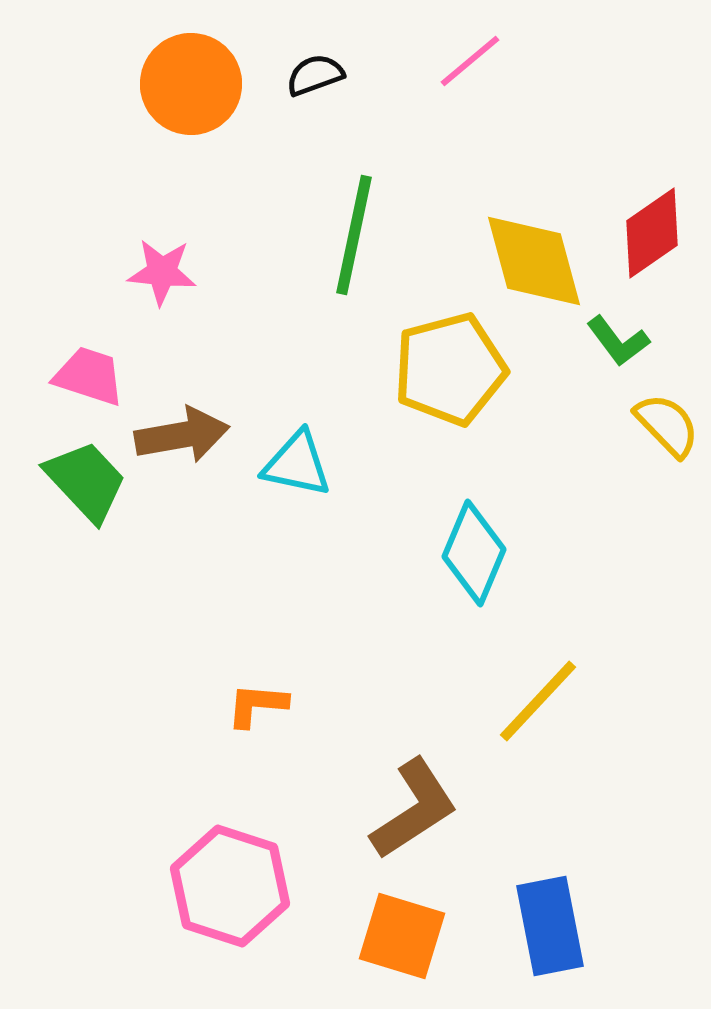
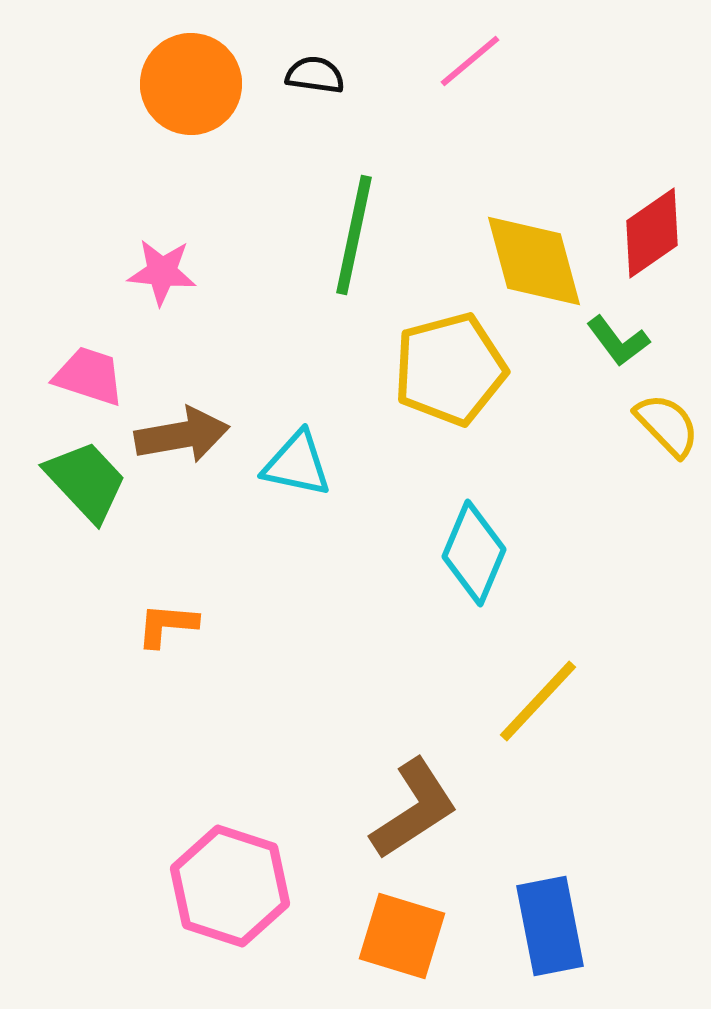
black semicircle: rotated 28 degrees clockwise
orange L-shape: moved 90 px left, 80 px up
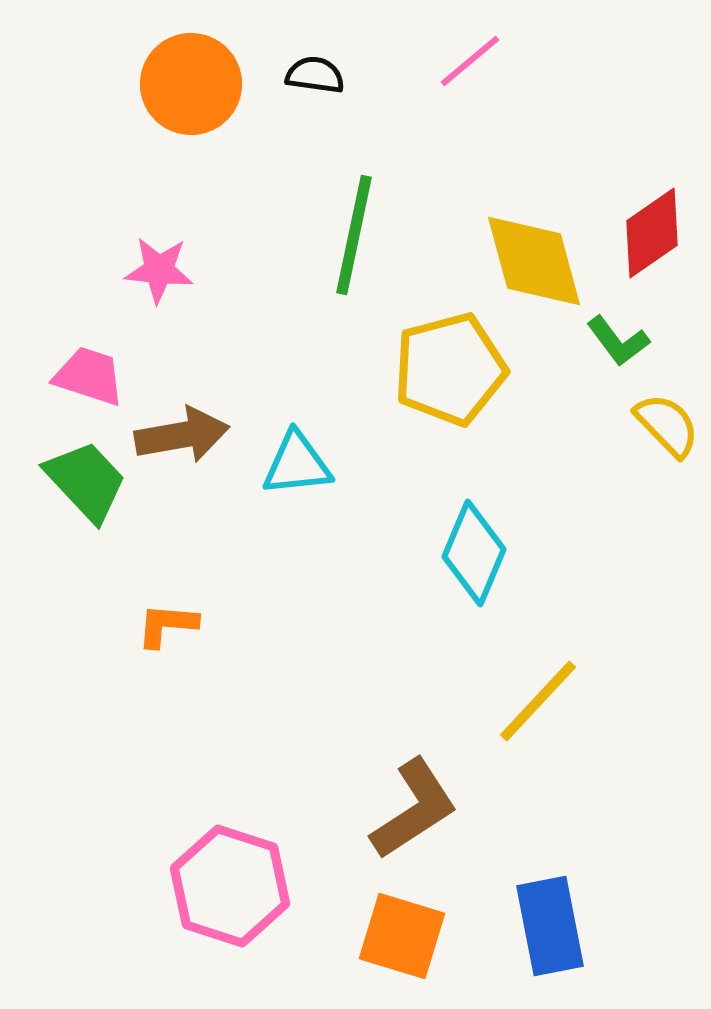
pink star: moved 3 px left, 2 px up
cyan triangle: rotated 18 degrees counterclockwise
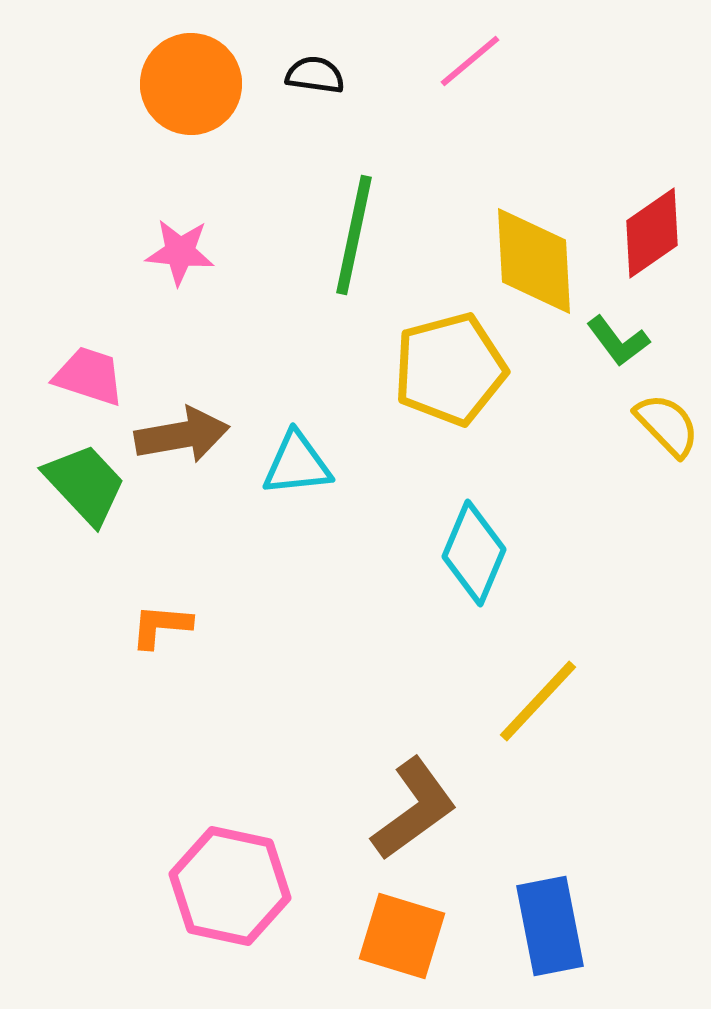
yellow diamond: rotated 12 degrees clockwise
pink star: moved 21 px right, 18 px up
green trapezoid: moved 1 px left, 3 px down
orange L-shape: moved 6 px left, 1 px down
brown L-shape: rotated 3 degrees counterclockwise
pink hexagon: rotated 6 degrees counterclockwise
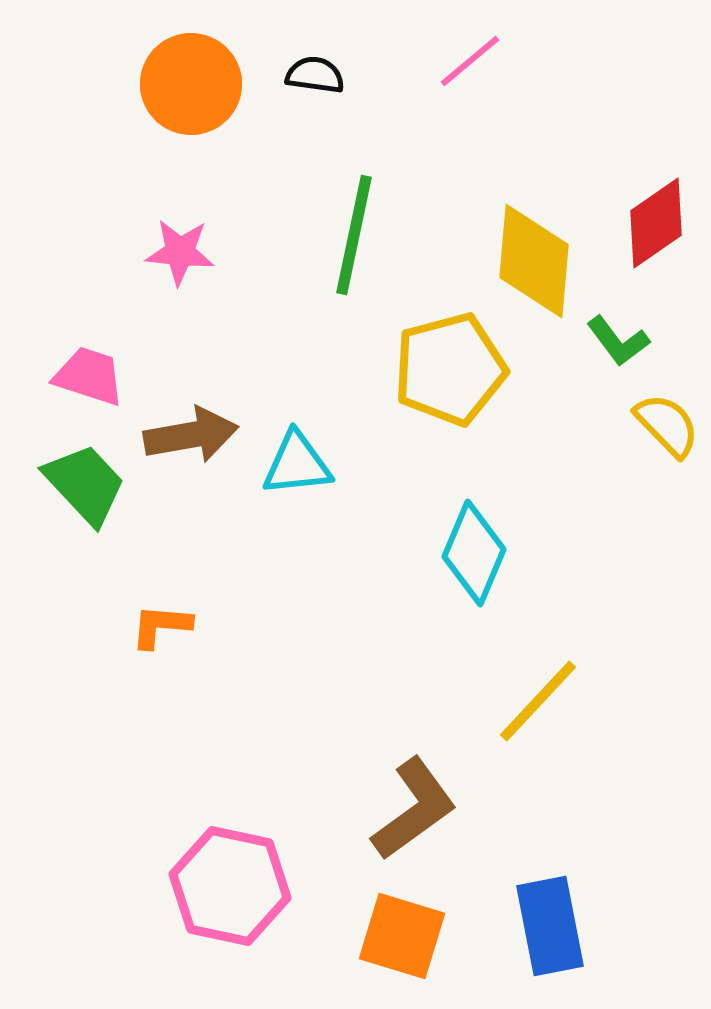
red diamond: moved 4 px right, 10 px up
yellow diamond: rotated 8 degrees clockwise
brown arrow: moved 9 px right
